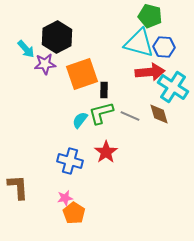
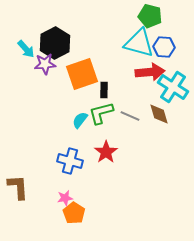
black hexagon: moved 2 px left, 6 px down
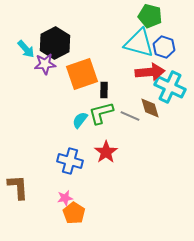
blue hexagon: rotated 15 degrees clockwise
cyan cross: moved 3 px left; rotated 8 degrees counterclockwise
brown diamond: moved 9 px left, 6 px up
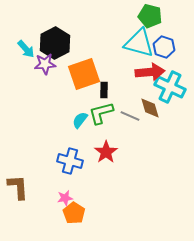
orange square: moved 2 px right
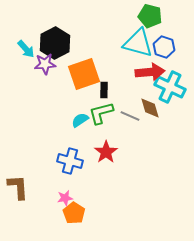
cyan triangle: moved 1 px left
cyan semicircle: rotated 18 degrees clockwise
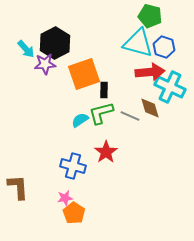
blue cross: moved 3 px right, 5 px down
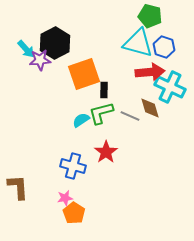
purple star: moved 5 px left, 4 px up
cyan semicircle: moved 1 px right
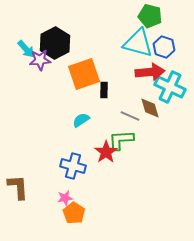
green L-shape: moved 20 px right, 27 px down; rotated 12 degrees clockwise
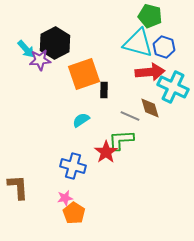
cyan cross: moved 3 px right
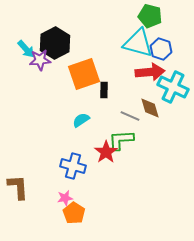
blue hexagon: moved 3 px left, 2 px down
